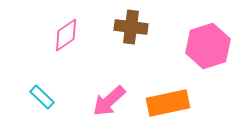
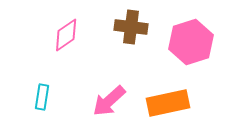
pink hexagon: moved 17 px left, 4 px up
cyan rectangle: rotated 55 degrees clockwise
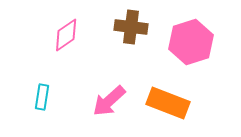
orange rectangle: rotated 33 degrees clockwise
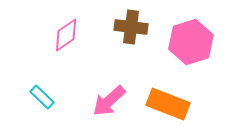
cyan rectangle: rotated 55 degrees counterclockwise
orange rectangle: moved 1 px down
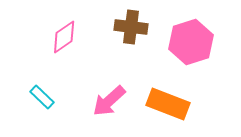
pink diamond: moved 2 px left, 2 px down
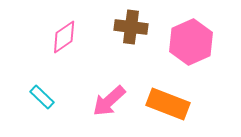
pink hexagon: rotated 6 degrees counterclockwise
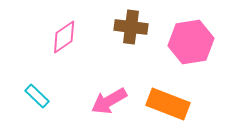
pink hexagon: rotated 15 degrees clockwise
cyan rectangle: moved 5 px left, 1 px up
pink arrow: rotated 12 degrees clockwise
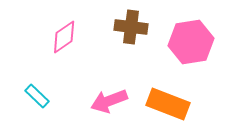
pink arrow: rotated 9 degrees clockwise
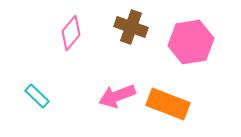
brown cross: rotated 12 degrees clockwise
pink diamond: moved 7 px right, 4 px up; rotated 16 degrees counterclockwise
pink arrow: moved 8 px right, 5 px up
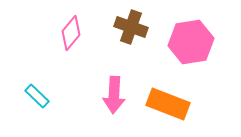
pink arrow: moved 3 px left, 1 px up; rotated 66 degrees counterclockwise
